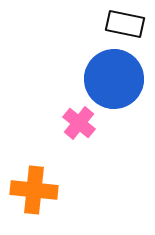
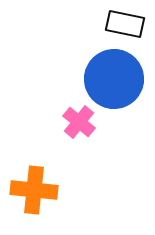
pink cross: moved 1 px up
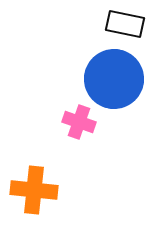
pink cross: rotated 20 degrees counterclockwise
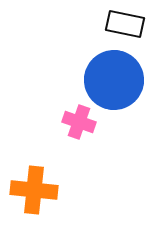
blue circle: moved 1 px down
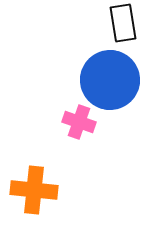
black rectangle: moved 2 px left, 1 px up; rotated 69 degrees clockwise
blue circle: moved 4 px left
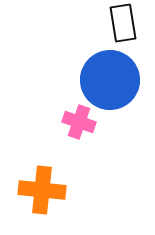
orange cross: moved 8 px right
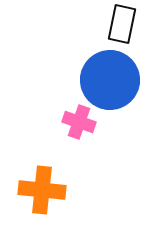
black rectangle: moved 1 px left, 1 px down; rotated 21 degrees clockwise
